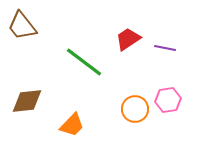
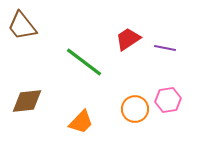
orange trapezoid: moved 9 px right, 3 px up
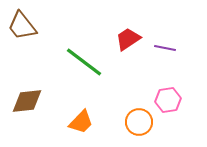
orange circle: moved 4 px right, 13 px down
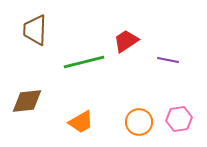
brown trapezoid: moved 13 px right, 4 px down; rotated 40 degrees clockwise
red trapezoid: moved 2 px left, 2 px down
purple line: moved 3 px right, 12 px down
green line: rotated 51 degrees counterclockwise
pink hexagon: moved 11 px right, 19 px down
orange trapezoid: rotated 16 degrees clockwise
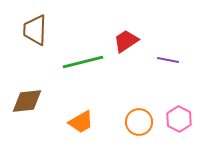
green line: moved 1 px left
pink hexagon: rotated 25 degrees counterclockwise
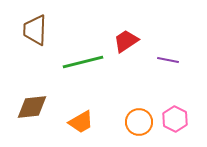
brown diamond: moved 5 px right, 6 px down
pink hexagon: moved 4 px left
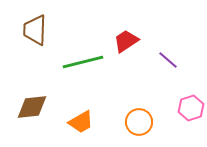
purple line: rotated 30 degrees clockwise
pink hexagon: moved 16 px right, 11 px up; rotated 15 degrees clockwise
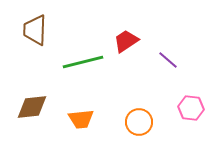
pink hexagon: rotated 25 degrees clockwise
orange trapezoid: moved 3 px up; rotated 24 degrees clockwise
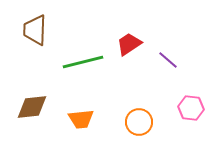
red trapezoid: moved 3 px right, 3 px down
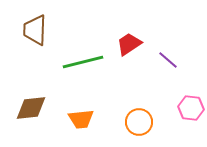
brown diamond: moved 1 px left, 1 px down
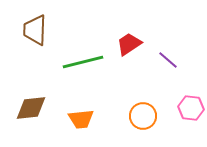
orange circle: moved 4 px right, 6 px up
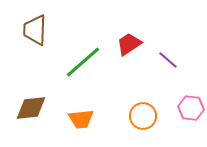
green line: rotated 27 degrees counterclockwise
